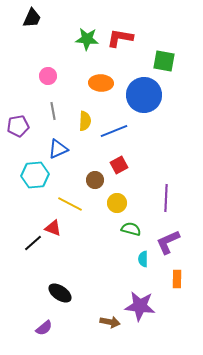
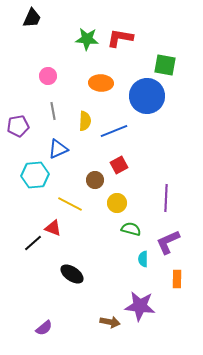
green square: moved 1 px right, 4 px down
blue circle: moved 3 px right, 1 px down
black ellipse: moved 12 px right, 19 px up
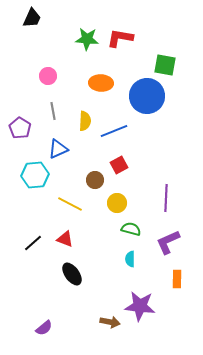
purple pentagon: moved 2 px right, 2 px down; rotated 30 degrees counterclockwise
red triangle: moved 12 px right, 11 px down
cyan semicircle: moved 13 px left
black ellipse: rotated 20 degrees clockwise
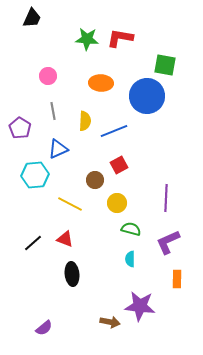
black ellipse: rotated 30 degrees clockwise
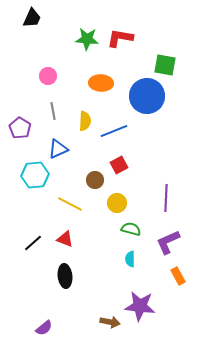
black ellipse: moved 7 px left, 2 px down
orange rectangle: moved 1 px right, 3 px up; rotated 30 degrees counterclockwise
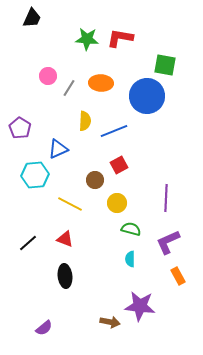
gray line: moved 16 px right, 23 px up; rotated 42 degrees clockwise
black line: moved 5 px left
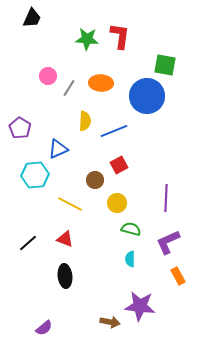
red L-shape: moved 2 px up; rotated 88 degrees clockwise
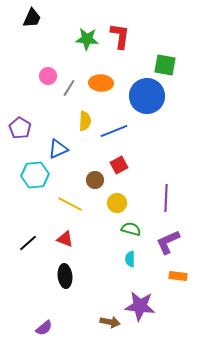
orange rectangle: rotated 54 degrees counterclockwise
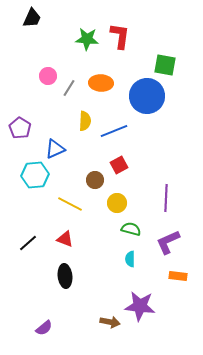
blue triangle: moved 3 px left
